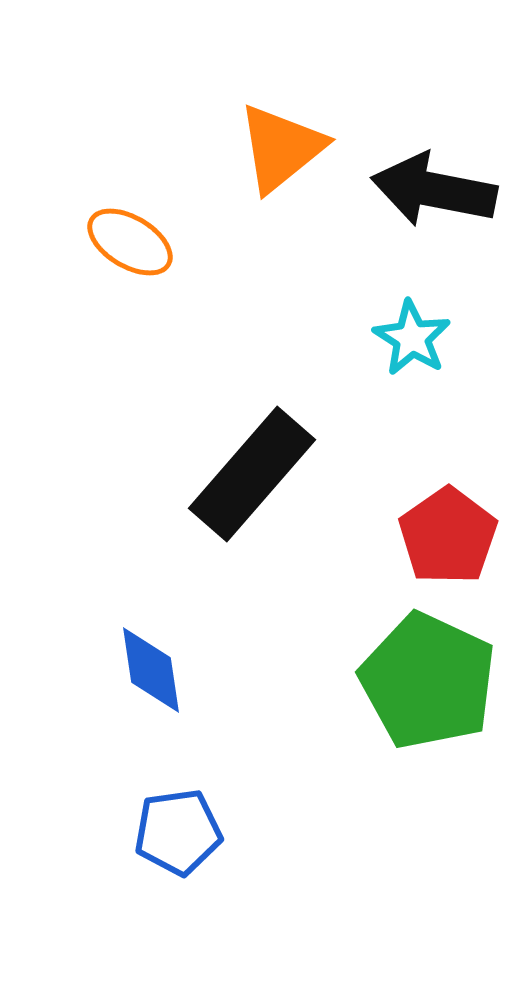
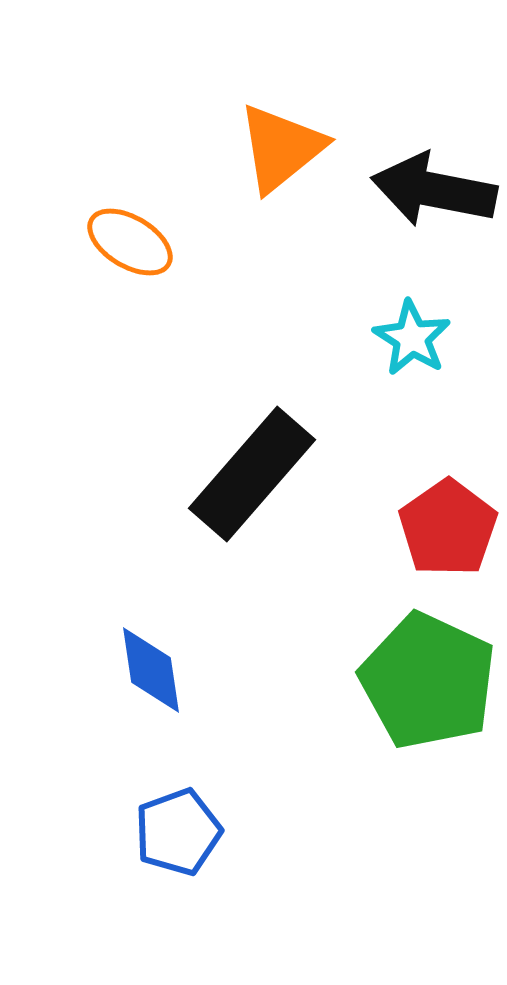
red pentagon: moved 8 px up
blue pentagon: rotated 12 degrees counterclockwise
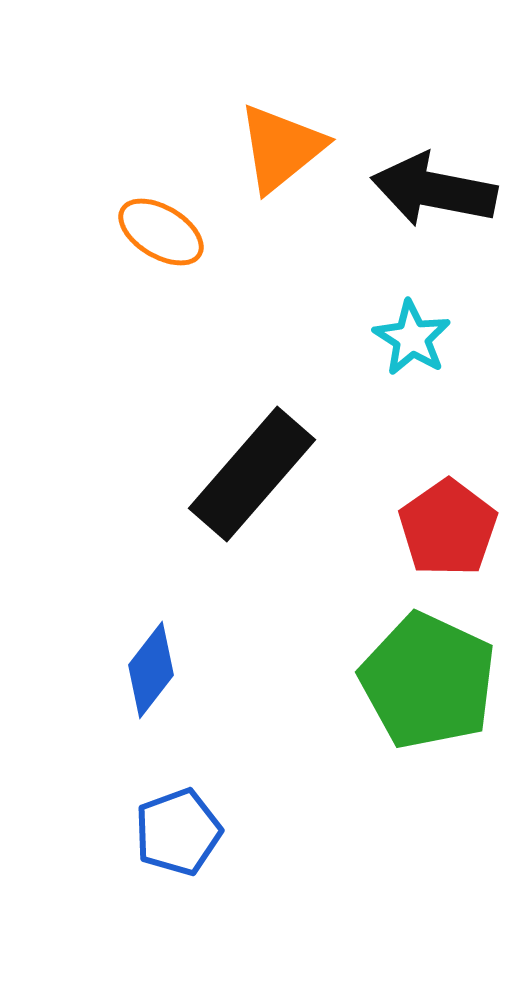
orange ellipse: moved 31 px right, 10 px up
blue diamond: rotated 46 degrees clockwise
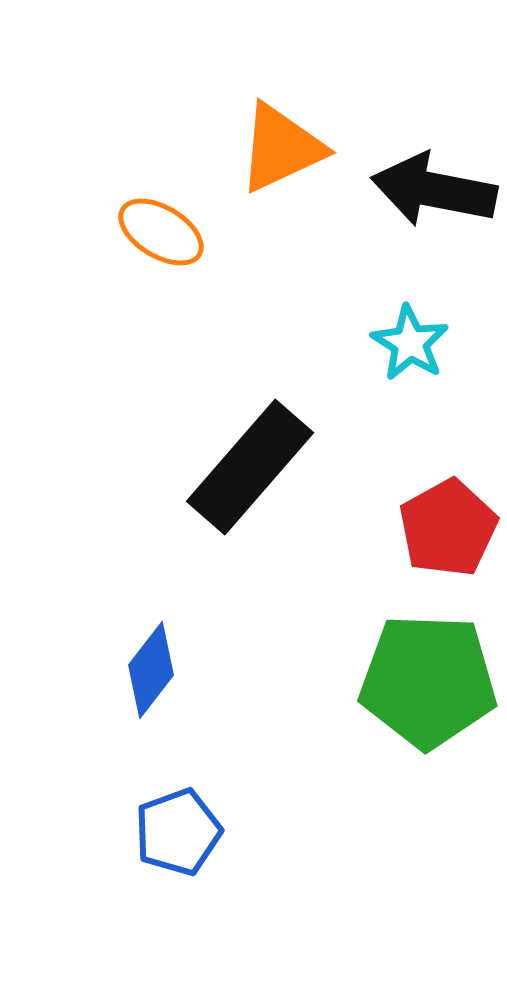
orange triangle: rotated 14 degrees clockwise
cyan star: moved 2 px left, 5 px down
black rectangle: moved 2 px left, 7 px up
red pentagon: rotated 6 degrees clockwise
green pentagon: rotated 23 degrees counterclockwise
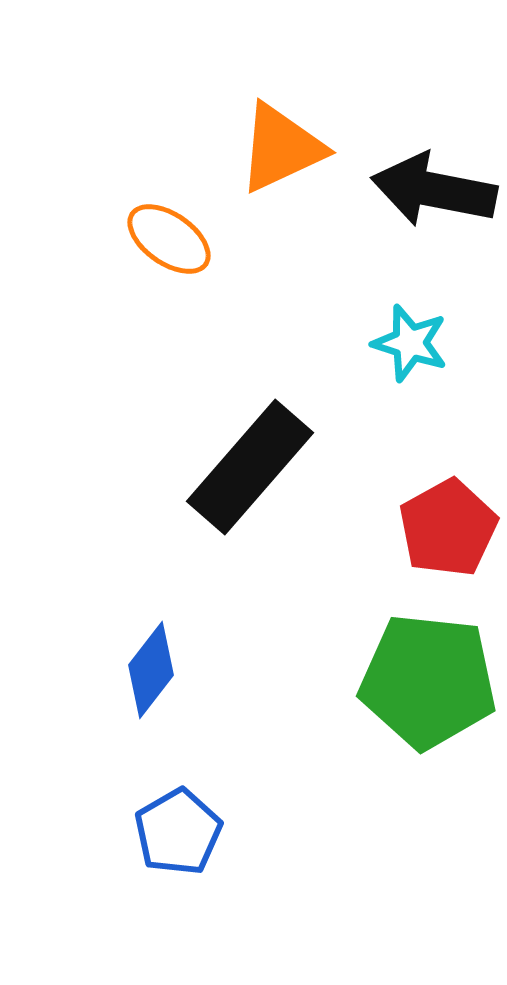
orange ellipse: moved 8 px right, 7 px down; rotated 4 degrees clockwise
cyan star: rotated 14 degrees counterclockwise
green pentagon: rotated 4 degrees clockwise
blue pentagon: rotated 10 degrees counterclockwise
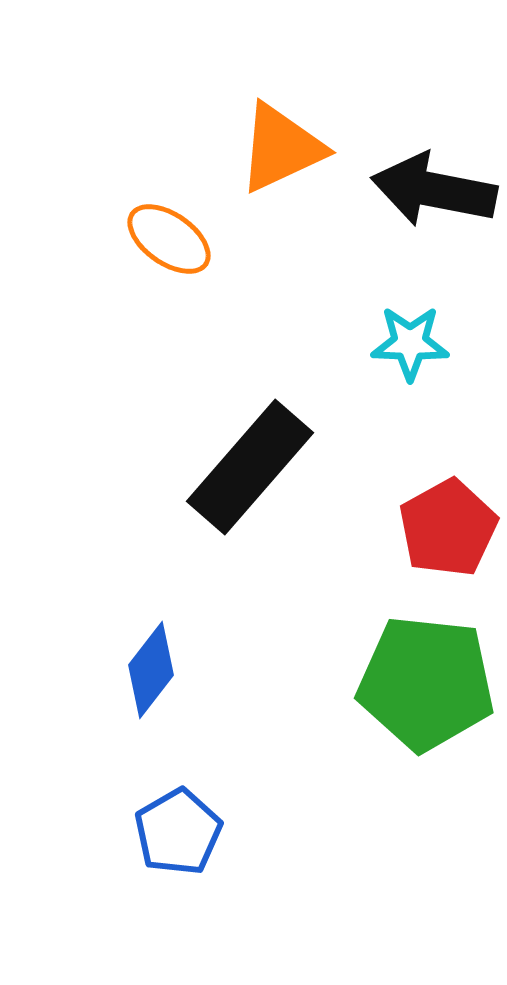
cyan star: rotated 16 degrees counterclockwise
green pentagon: moved 2 px left, 2 px down
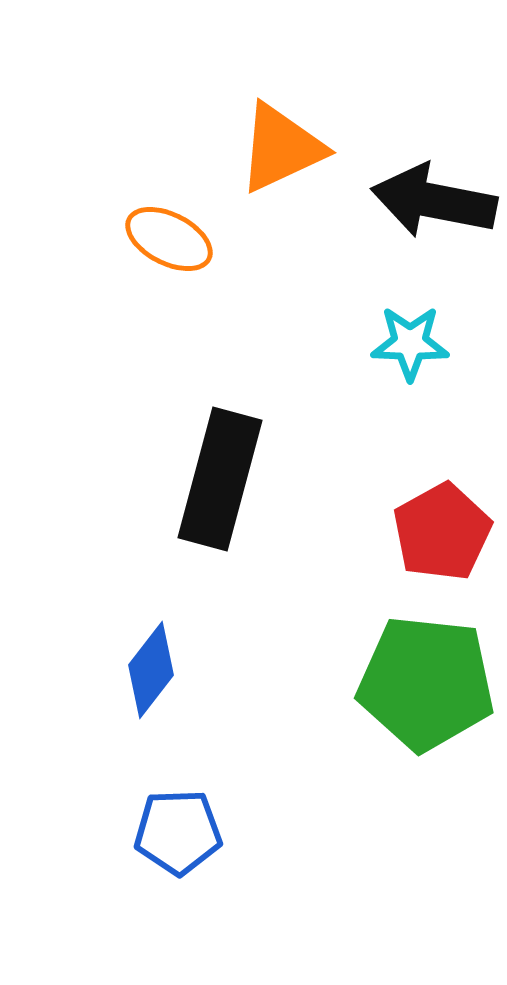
black arrow: moved 11 px down
orange ellipse: rotated 8 degrees counterclockwise
black rectangle: moved 30 px left, 12 px down; rotated 26 degrees counterclockwise
red pentagon: moved 6 px left, 4 px down
blue pentagon: rotated 28 degrees clockwise
